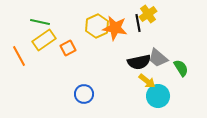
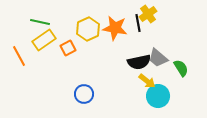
yellow hexagon: moved 9 px left, 3 px down
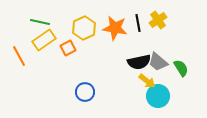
yellow cross: moved 10 px right, 6 px down
yellow hexagon: moved 4 px left, 1 px up
gray trapezoid: moved 4 px down
blue circle: moved 1 px right, 2 px up
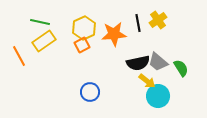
orange star: moved 1 px left, 6 px down; rotated 15 degrees counterclockwise
yellow rectangle: moved 1 px down
orange square: moved 14 px right, 3 px up
black semicircle: moved 1 px left, 1 px down
blue circle: moved 5 px right
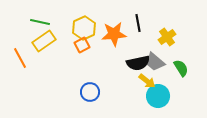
yellow cross: moved 9 px right, 17 px down
orange line: moved 1 px right, 2 px down
gray trapezoid: moved 3 px left
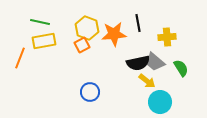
yellow hexagon: moved 3 px right; rotated 15 degrees counterclockwise
yellow cross: rotated 30 degrees clockwise
yellow rectangle: rotated 25 degrees clockwise
orange line: rotated 50 degrees clockwise
cyan circle: moved 2 px right, 6 px down
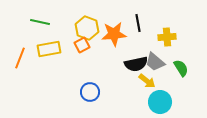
yellow rectangle: moved 5 px right, 8 px down
black semicircle: moved 2 px left, 1 px down
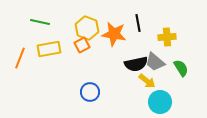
orange star: rotated 15 degrees clockwise
